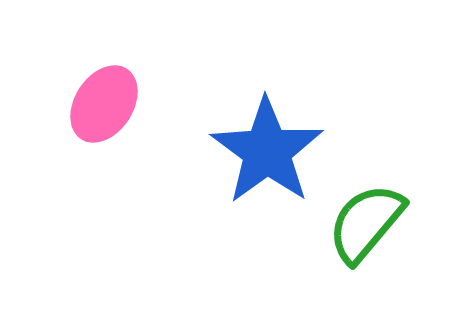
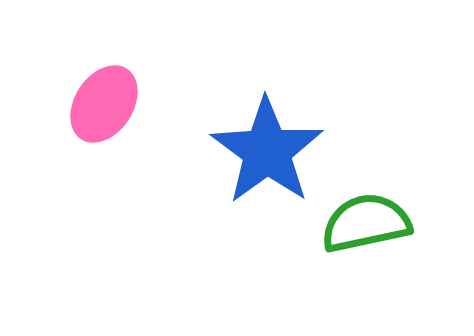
green semicircle: rotated 38 degrees clockwise
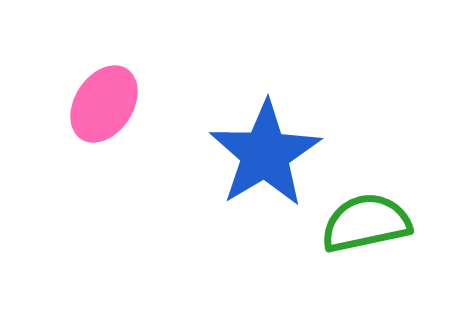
blue star: moved 2 px left, 3 px down; rotated 5 degrees clockwise
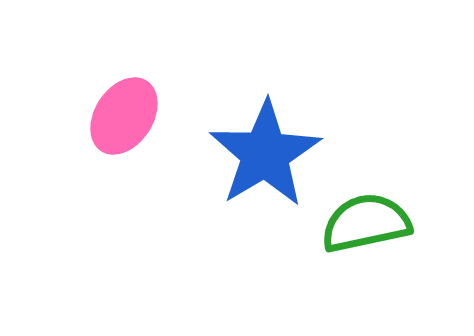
pink ellipse: moved 20 px right, 12 px down
